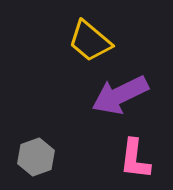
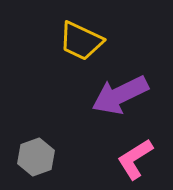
yellow trapezoid: moved 9 px left; rotated 15 degrees counterclockwise
pink L-shape: rotated 51 degrees clockwise
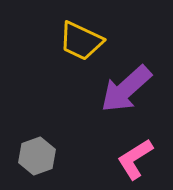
purple arrow: moved 6 px right, 6 px up; rotated 16 degrees counterclockwise
gray hexagon: moved 1 px right, 1 px up
